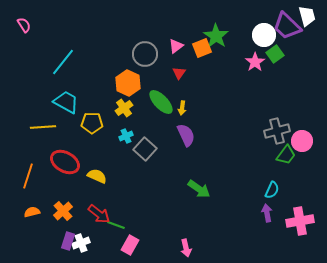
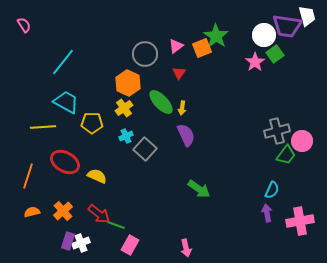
purple trapezoid: rotated 36 degrees counterclockwise
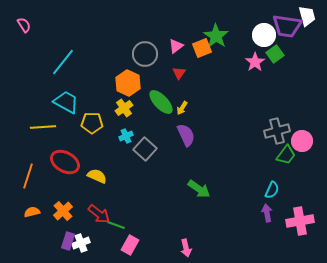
yellow arrow: rotated 24 degrees clockwise
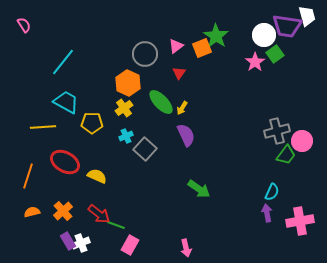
cyan semicircle: moved 2 px down
purple rectangle: rotated 48 degrees counterclockwise
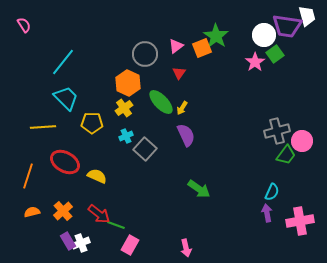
cyan trapezoid: moved 4 px up; rotated 16 degrees clockwise
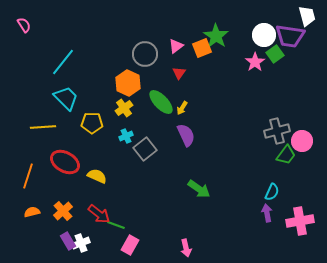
purple trapezoid: moved 3 px right, 10 px down
gray square: rotated 10 degrees clockwise
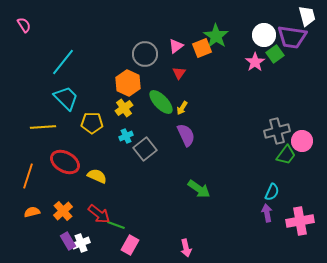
purple trapezoid: moved 2 px right, 1 px down
